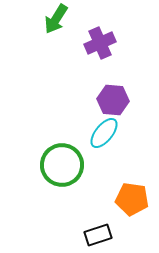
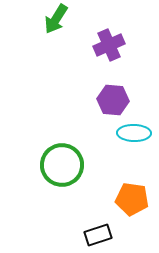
purple cross: moved 9 px right, 2 px down
cyan ellipse: moved 30 px right; rotated 52 degrees clockwise
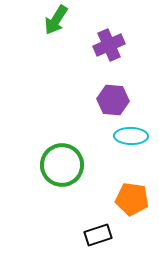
green arrow: moved 1 px down
cyan ellipse: moved 3 px left, 3 px down
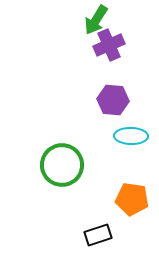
green arrow: moved 40 px right
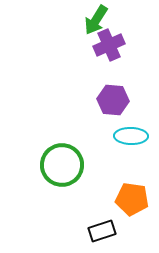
black rectangle: moved 4 px right, 4 px up
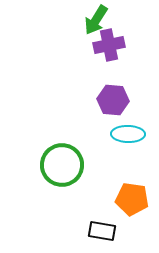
purple cross: rotated 12 degrees clockwise
cyan ellipse: moved 3 px left, 2 px up
black rectangle: rotated 28 degrees clockwise
